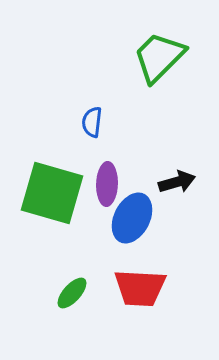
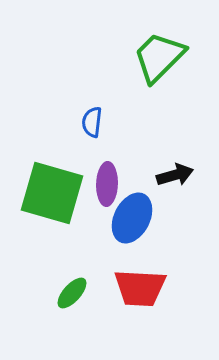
black arrow: moved 2 px left, 7 px up
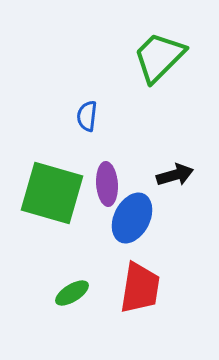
blue semicircle: moved 5 px left, 6 px up
purple ellipse: rotated 6 degrees counterclockwise
red trapezoid: rotated 84 degrees counterclockwise
green ellipse: rotated 16 degrees clockwise
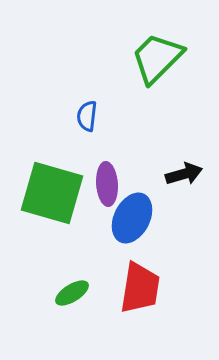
green trapezoid: moved 2 px left, 1 px down
black arrow: moved 9 px right, 1 px up
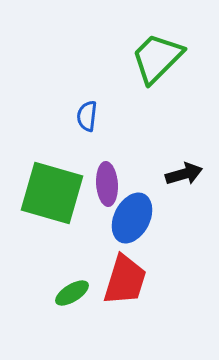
red trapezoid: moved 15 px left, 8 px up; rotated 8 degrees clockwise
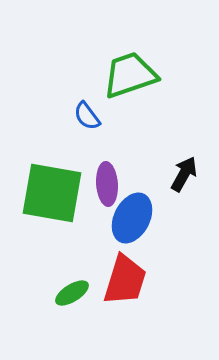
green trapezoid: moved 27 px left, 17 px down; rotated 26 degrees clockwise
blue semicircle: rotated 44 degrees counterclockwise
black arrow: rotated 45 degrees counterclockwise
green square: rotated 6 degrees counterclockwise
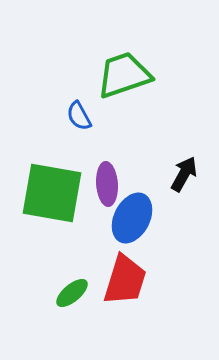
green trapezoid: moved 6 px left
blue semicircle: moved 8 px left; rotated 8 degrees clockwise
green ellipse: rotated 8 degrees counterclockwise
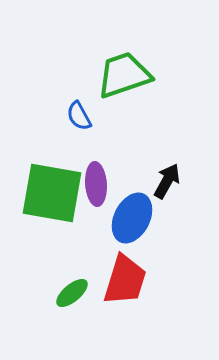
black arrow: moved 17 px left, 7 px down
purple ellipse: moved 11 px left
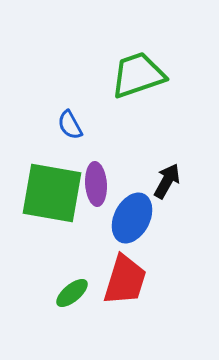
green trapezoid: moved 14 px right
blue semicircle: moved 9 px left, 9 px down
